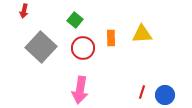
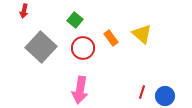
yellow triangle: rotated 45 degrees clockwise
orange rectangle: rotated 35 degrees counterclockwise
blue circle: moved 1 px down
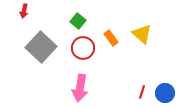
green square: moved 3 px right, 1 px down
pink arrow: moved 2 px up
blue circle: moved 3 px up
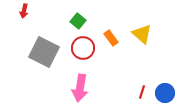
gray square: moved 3 px right, 5 px down; rotated 16 degrees counterclockwise
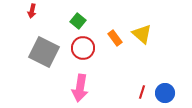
red arrow: moved 8 px right
orange rectangle: moved 4 px right
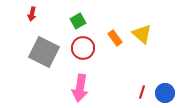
red arrow: moved 3 px down
green square: rotated 21 degrees clockwise
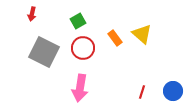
blue circle: moved 8 px right, 2 px up
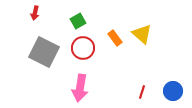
red arrow: moved 3 px right, 1 px up
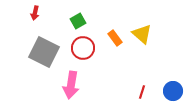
pink arrow: moved 9 px left, 3 px up
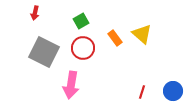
green square: moved 3 px right
